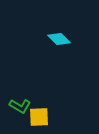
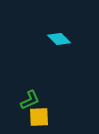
green L-shape: moved 10 px right, 6 px up; rotated 55 degrees counterclockwise
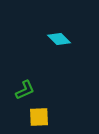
green L-shape: moved 5 px left, 10 px up
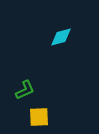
cyan diamond: moved 2 px right, 2 px up; rotated 60 degrees counterclockwise
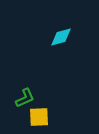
green L-shape: moved 8 px down
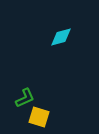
yellow square: rotated 20 degrees clockwise
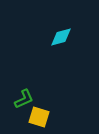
green L-shape: moved 1 px left, 1 px down
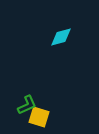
green L-shape: moved 3 px right, 6 px down
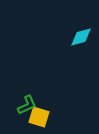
cyan diamond: moved 20 px right
